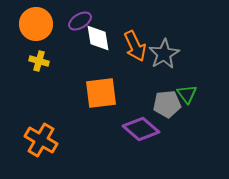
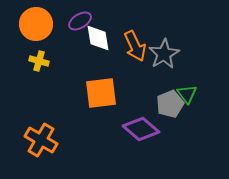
gray pentagon: moved 3 px right; rotated 16 degrees counterclockwise
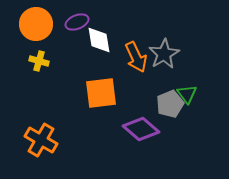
purple ellipse: moved 3 px left, 1 px down; rotated 10 degrees clockwise
white diamond: moved 1 px right, 2 px down
orange arrow: moved 1 px right, 11 px down
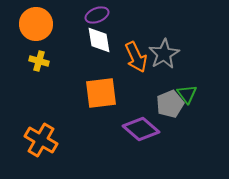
purple ellipse: moved 20 px right, 7 px up
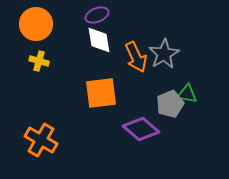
green triangle: rotated 45 degrees counterclockwise
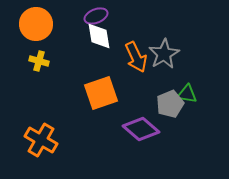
purple ellipse: moved 1 px left, 1 px down
white diamond: moved 4 px up
orange square: rotated 12 degrees counterclockwise
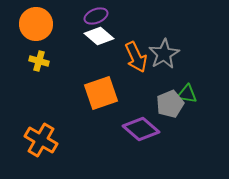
white diamond: rotated 40 degrees counterclockwise
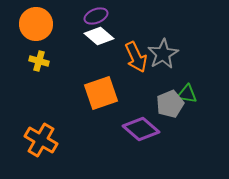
gray star: moved 1 px left
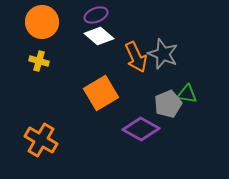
purple ellipse: moved 1 px up
orange circle: moved 6 px right, 2 px up
gray star: rotated 20 degrees counterclockwise
orange square: rotated 12 degrees counterclockwise
gray pentagon: moved 2 px left
purple diamond: rotated 12 degrees counterclockwise
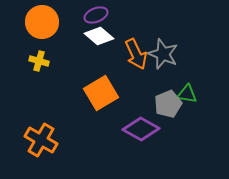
orange arrow: moved 3 px up
